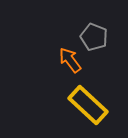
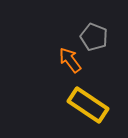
yellow rectangle: rotated 9 degrees counterclockwise
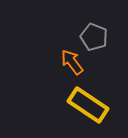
orange arrow: moved 2 px right, 2 px down
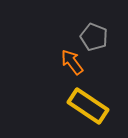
yellow rectangle: moved 1 px down
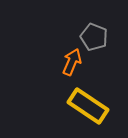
orange arrow: rotated 60 degrees clockwise
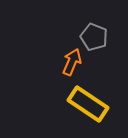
yellow rectangle: moved 2 px up
